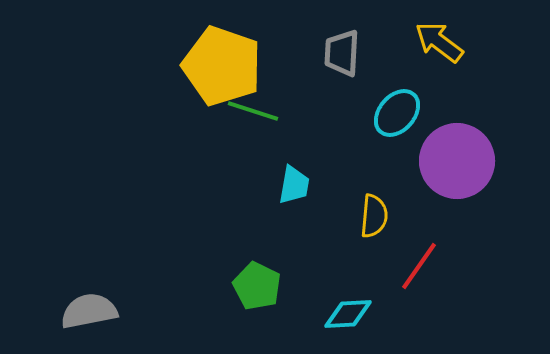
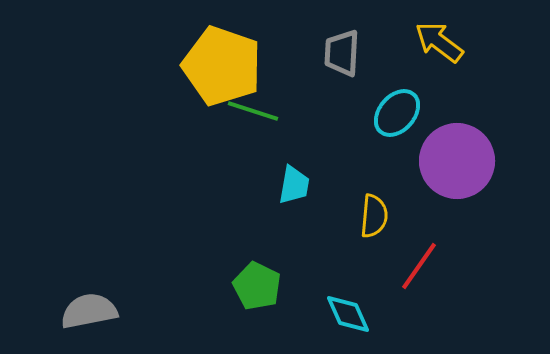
cyan diamond: rotated 69 degrees clockwise
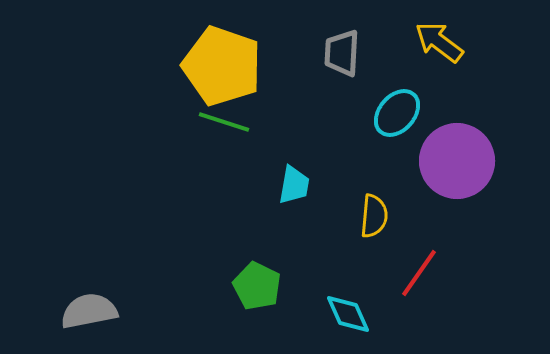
green line: moved 29 px left, 11 px down
red line: moved 7 px down
